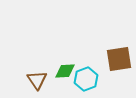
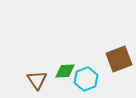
brown square: rotated 12 degrees counterclockwise
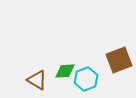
brown square: moved 1 px down
brown triangle: rotated 25 degrees counterclockwise
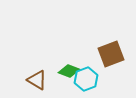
brown square: moved 8 px left, 6 px up
green diamond: moved 4 px right; rotated 25 degrees clockwise
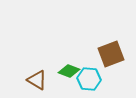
cyan hexagon: moved 3 px right; rotated 25 degrees clockwise
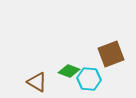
brown triangle: moved 2 px down
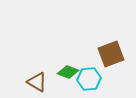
green diamond: moved 1 px left, 1 px down
cyan hexagon: rotated 10 degrees counterclockwise
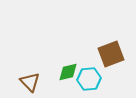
green diamond: rotated 35 degrees counterclockwise
brown triangle: moved 7 px left; rotated 15 degrees clockwise
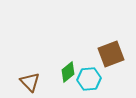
green diamond: rotated 25 degrees counterclockwise
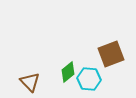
cyan hexagon: rotated 10 degrees clockwise
